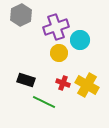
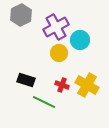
purple cross: rotated 10 degrees counterclockwise
red cross: moved 1 px left, 2 px down
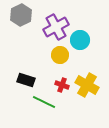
yellow circle: moved 1 px right, 2 px down
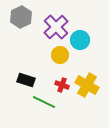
gray hexagon: moved 2 px down
purple cross: rotated 15 degrees counterclockwise
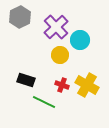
gray hexagon: moved 1 px left
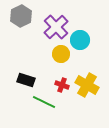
gray hexagon: moved 1 px right, 1 px up
yellow circle: moved 1 px right, 1 px up
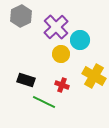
yellow cross: moved 7 px right, 9 px up
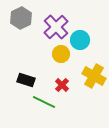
gray hexagon: moved 2 px down
red cross: rotated 24 degrees clockwise
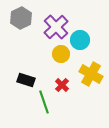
yellow cross: moved 3 px left, 2 px up
green line: rotated 45 degrees clockwise
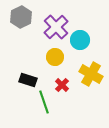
gray hexagon: moved 1 px up
yellow circle: moved 6 px left, 3 px down
black rectangle: moved 2 px right
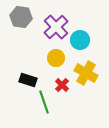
gray hexagon: rotated 25 degrees counterclockwise
yellow circle: moved 1 px right, 1 px down
yellow cross: moved 5 px left, 1 px up
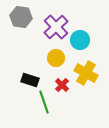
black rectangle: moved 2 px right
